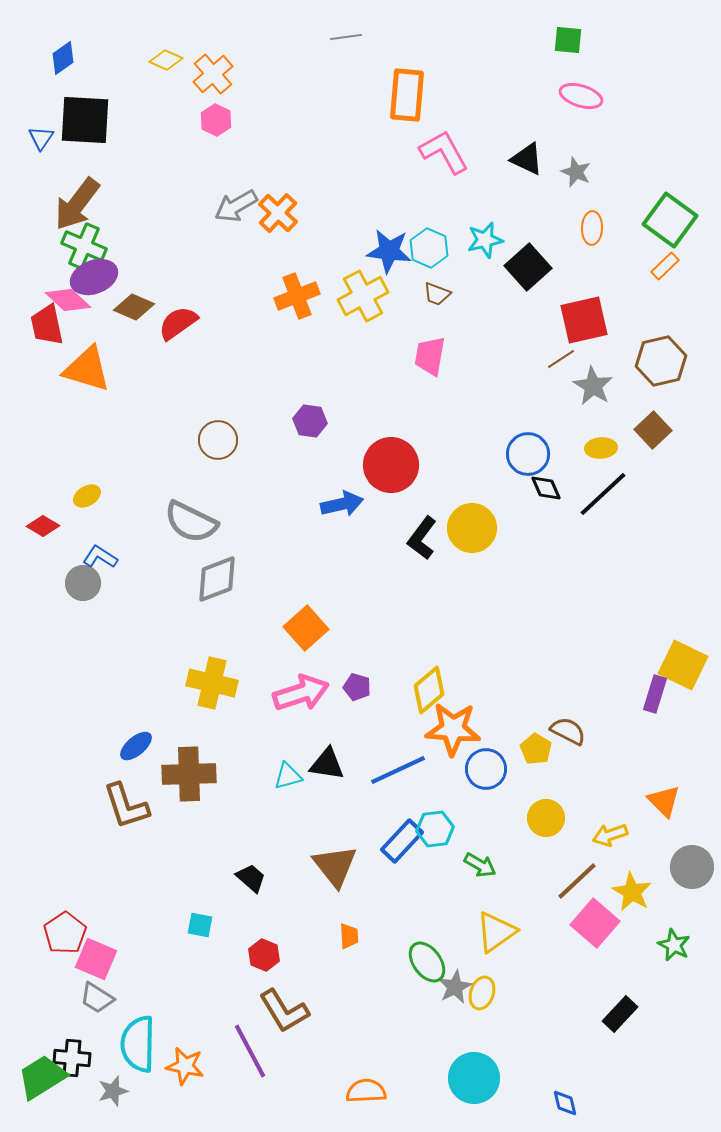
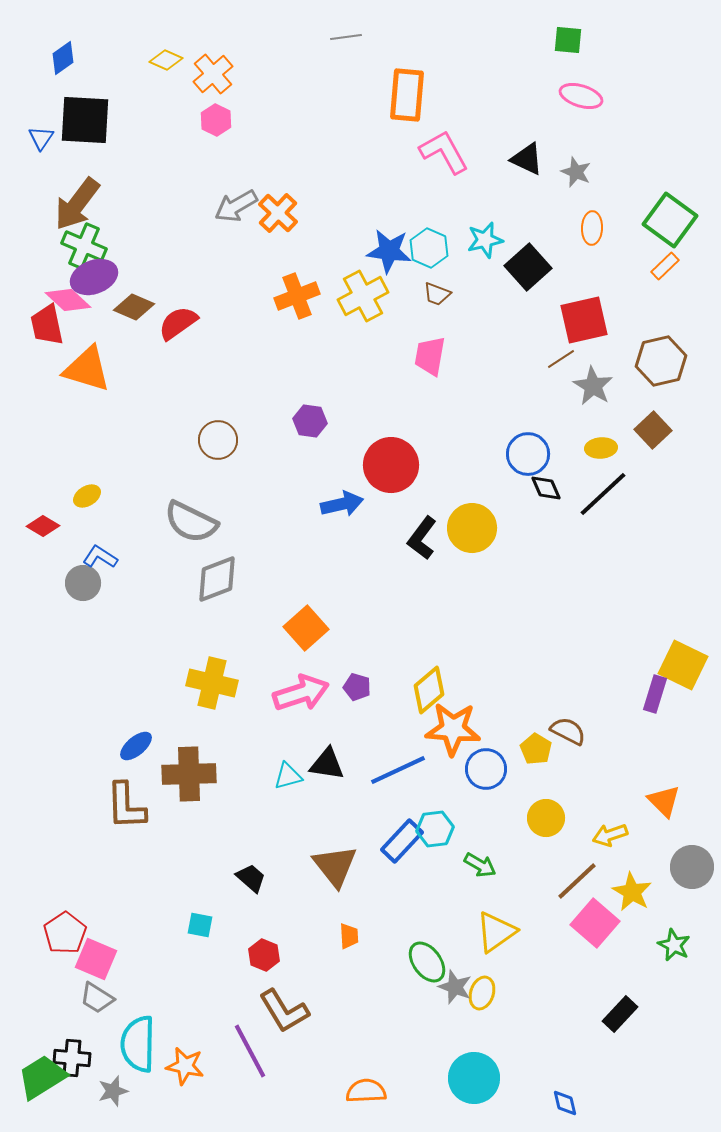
brown L-shape at (126, 806): rotated 16 degrees clockwise
gray star at (455, 987): rotated 24 degrees counterclockwise
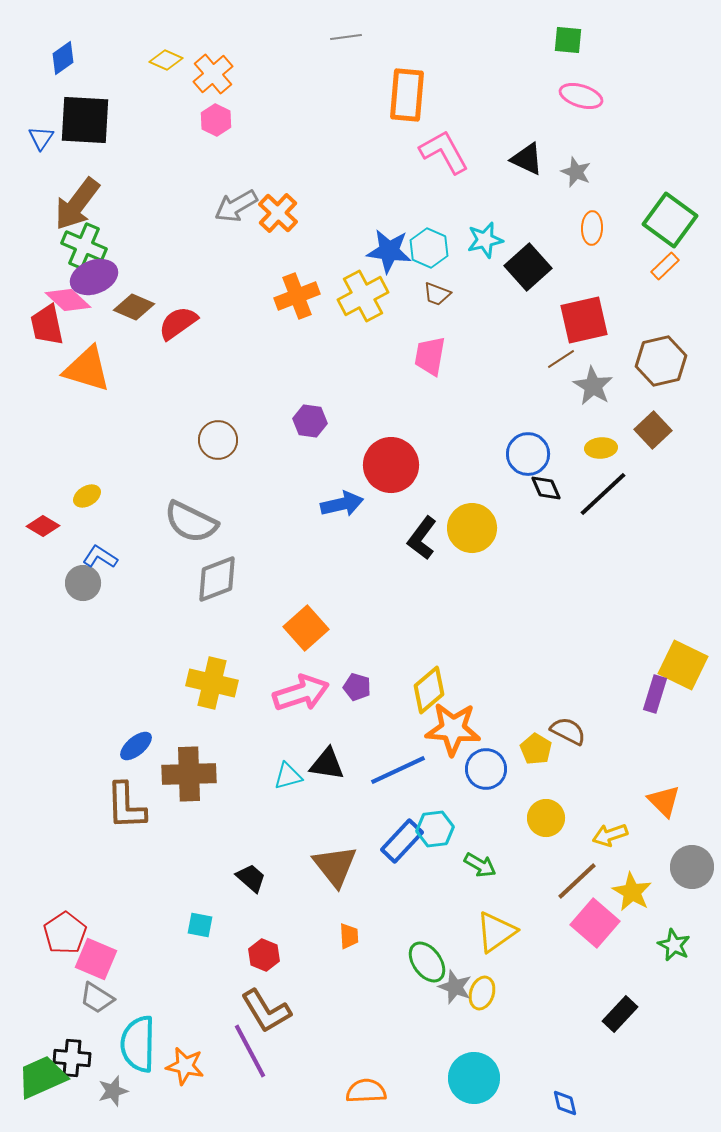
brown L-shape at (284, 1011): moved 18 px left
green trapezoid at (42, 1077): rotated 8 degrees clockwise
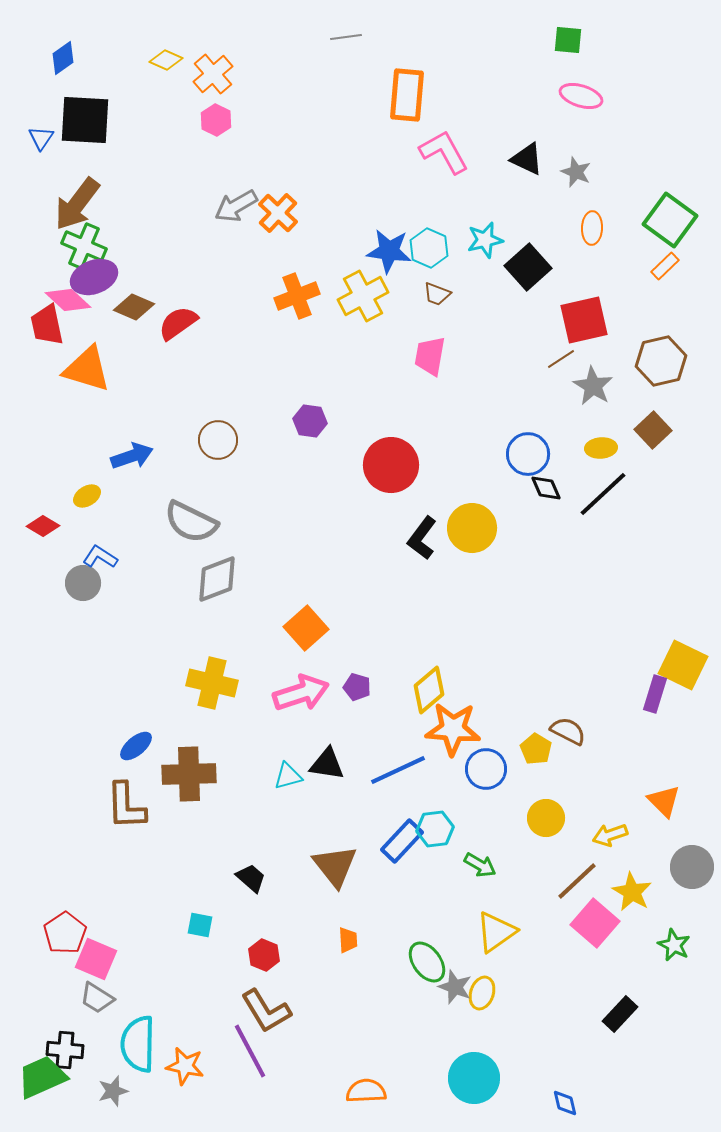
blue arrow at (342, 504): moved 210 px left, 48 px up; rotated 6 degrees counterclockwise
orange trapezoid at (349, 936): moved 1 px left, 4 px down
black cross at (72, 1058): moved 7 px left, 8 px up
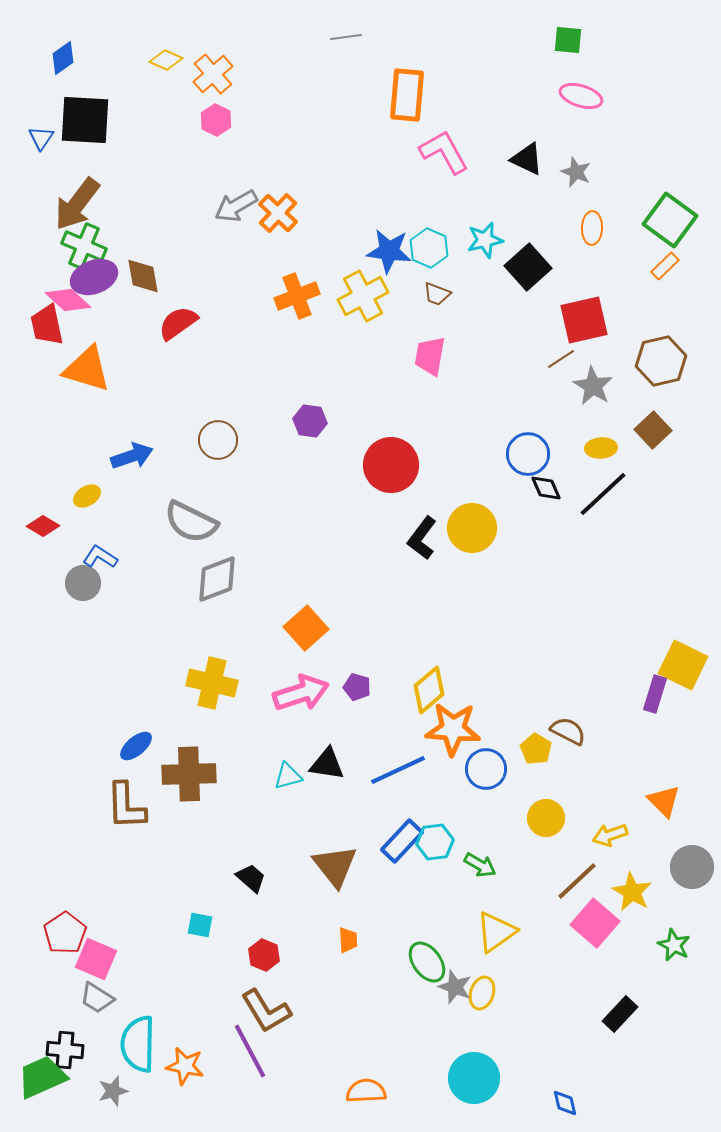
brown diamond at (134, 307): moved 9 px right, 31 px up; rotated 57 degrees clockwise
cyan hexagon at (435, 829): moved 13 px down
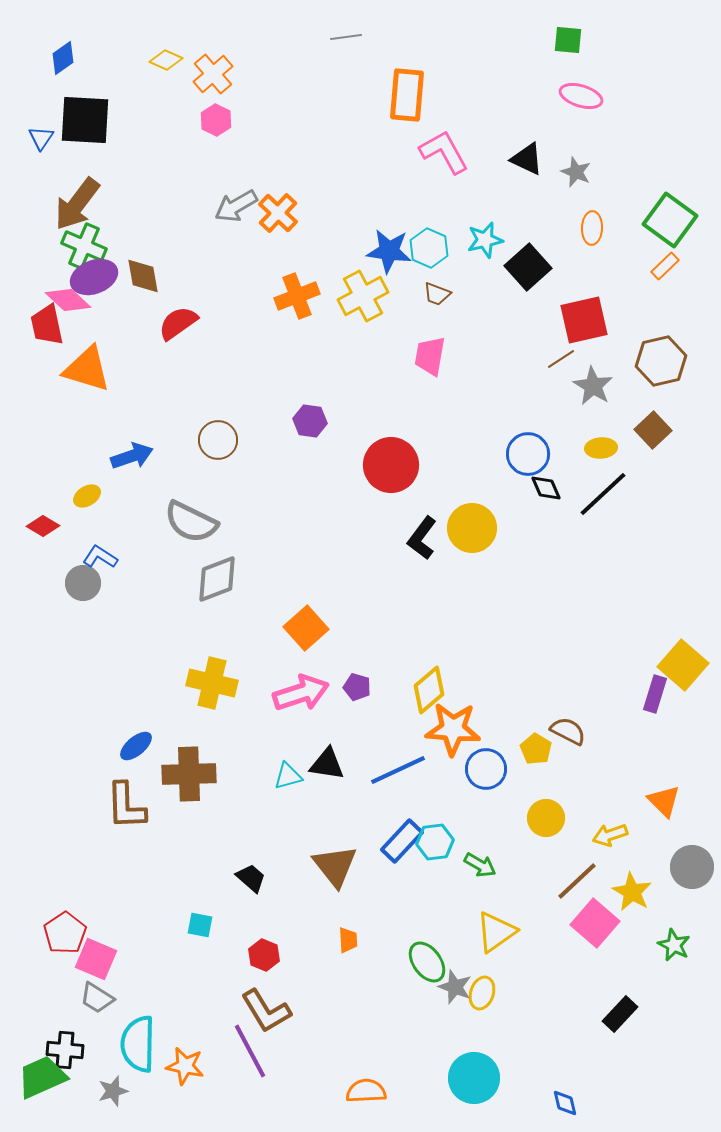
yellow square at (683, 665): rotated 15 degrees clockwise
